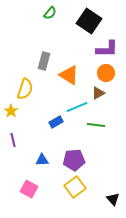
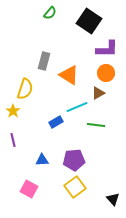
yellow star: moved 2 px right
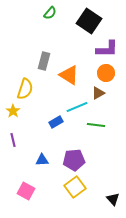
pink square: moved 3 px left, 2 px down
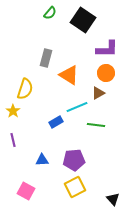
black square: moved 6 px left, 1 px up
gray rectangle: moved 2 px right, 3 px up
yellow square: rotated 10 degrees clockwise
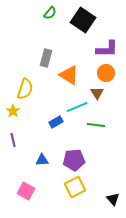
brown triangle: moved 1 px left; rotated 32 degrees counterclockwise
